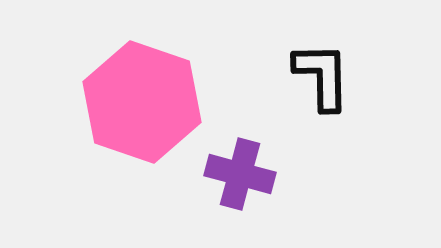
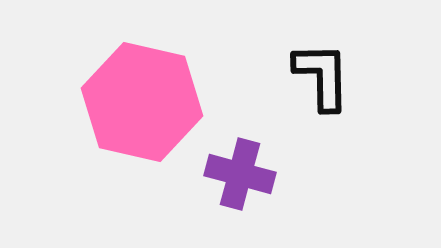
pink hexagon: rotated 6 degrees counterclockwise
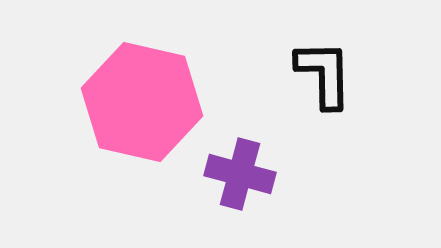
black L-shape: moved 2 px right, 2 px up
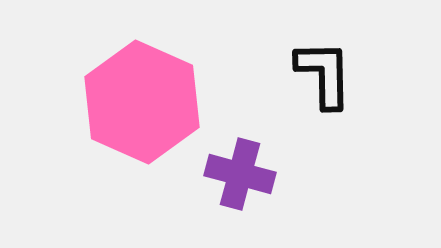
pink hexagon: rotated 11 degrees clockwise
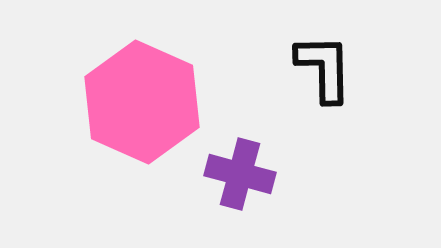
black L-shape: moved 6 px up
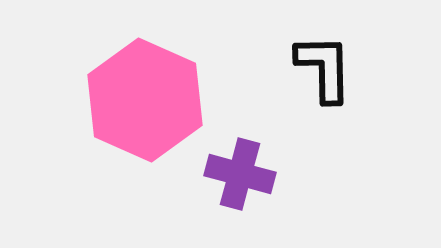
pink hexagon: moved 3 px right, 2 px up
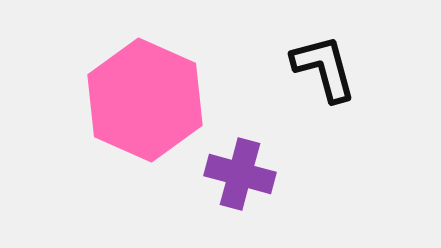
black L-shape: rotated 14 degrees counterclockwise
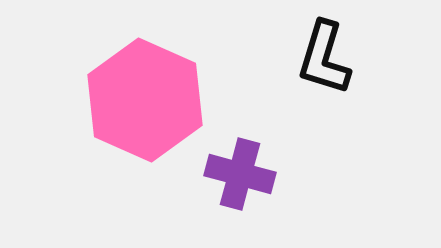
black L-shape: moved 10 px up; rotated 148 degrees counterclockwise
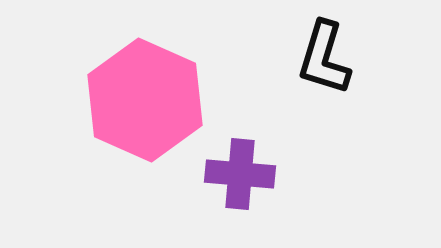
purple cross: rotated 10 degrees counterclockwise
